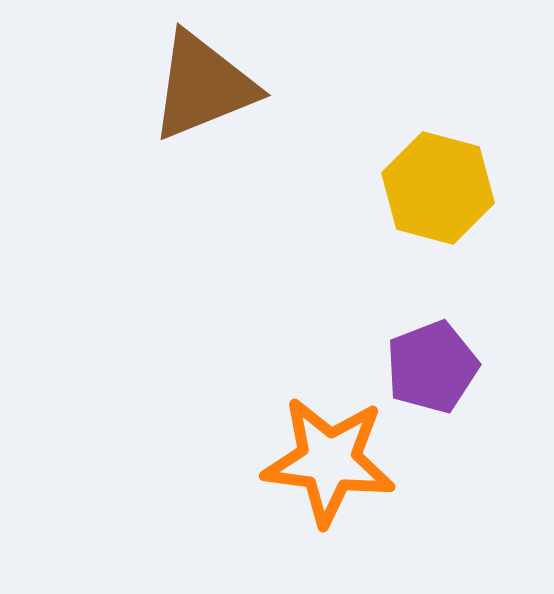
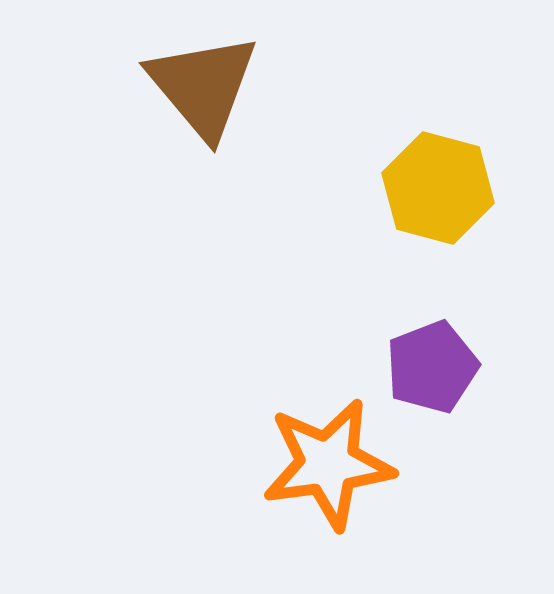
brown triangle: rotated 48 degrees counterclockwise
orange star: moved 1 px left, 3 px down; rotated 15 degrees counterclockwise
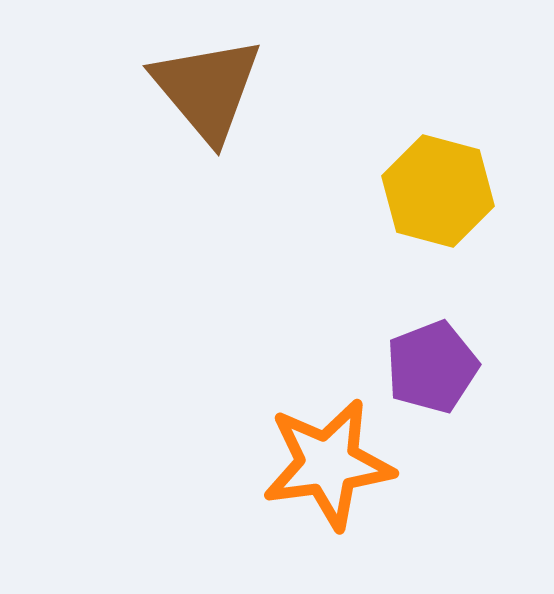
brown triangle: moved 4 px right, 3 px down
yellow hexagon: moved 3 px down
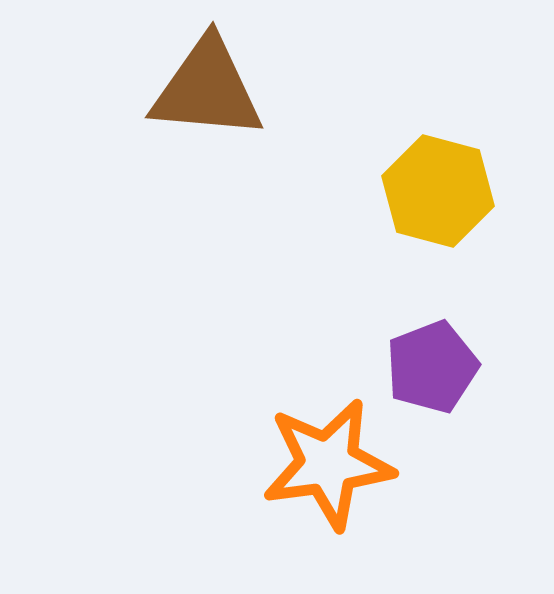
brown triangle: rotated 45 degrees counterclockwise
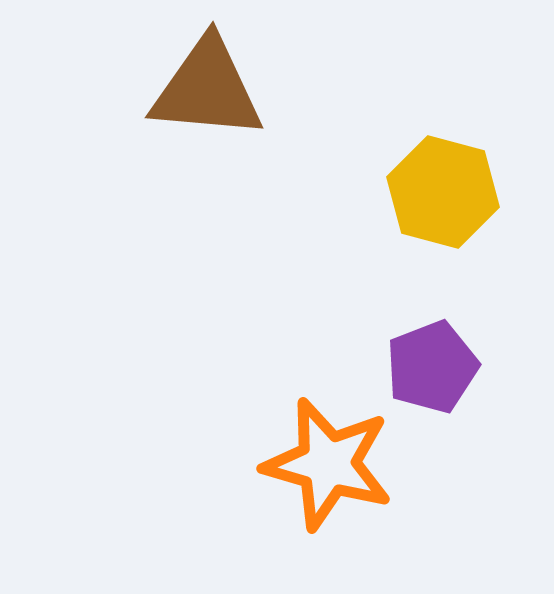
yellow hexagon: moved 5 px right, 1 px down
orange star: rotated 24 degrees clockwise
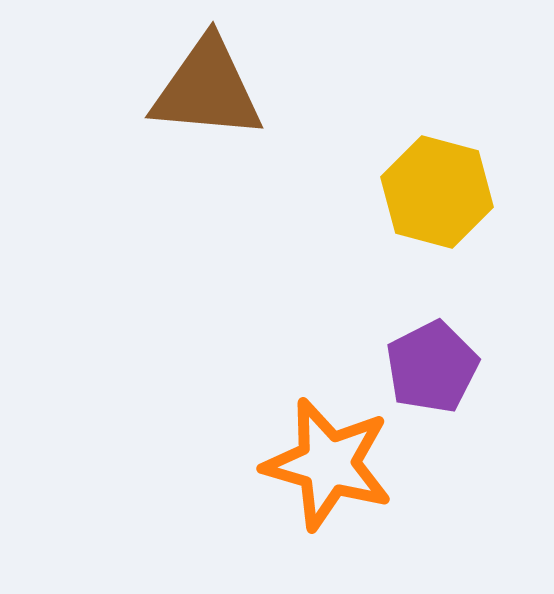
yellow hexagon: moved 6 px left
purple pentagon: rotated 6 degrees counterclockwise
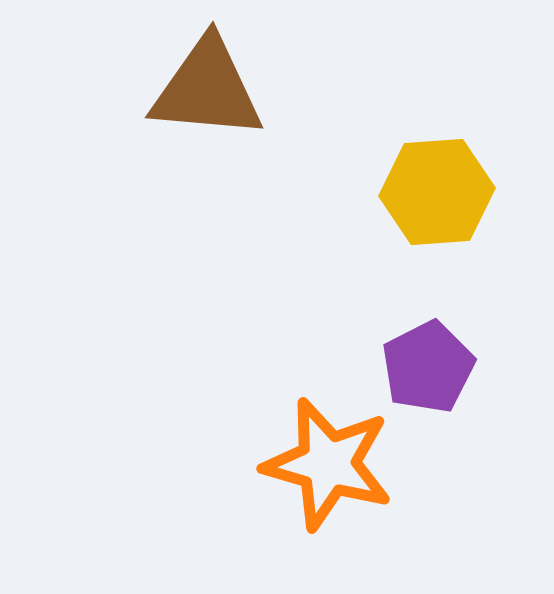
yellow hexagon: rotated 19 degrees counterclockwise
purple pentagon: moved 4 px left
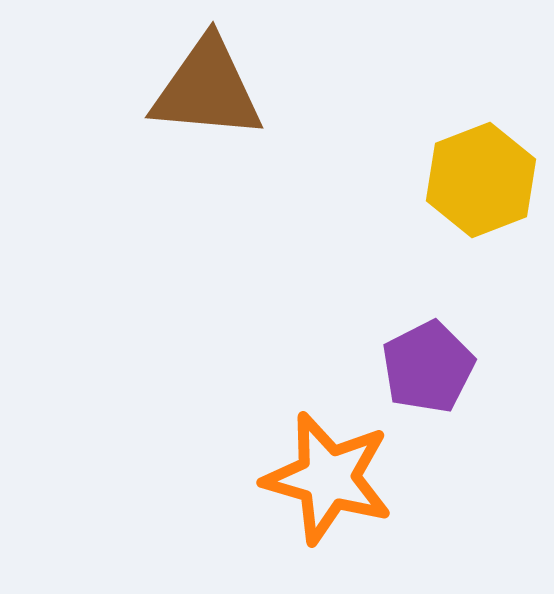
yellow hexagon: moved 44 px right, 12 px up; rotated 17 degrees counterclockwise
orange star: moved 14 px down
